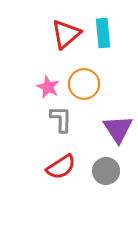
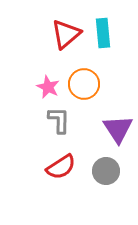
gray L-shape: moved 2 px left, 1 px down
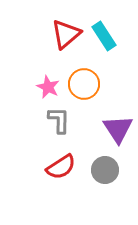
cyan rectangle: moved 1 px right, 3 px down; rotated 28 degrees counterclockwise
gray circle: moved 1 px left, 1 px up
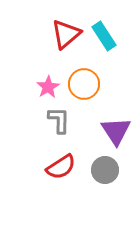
pink star: rotated 15 degrees clockwise
purple triangle: moved 2 px left, 2 px down
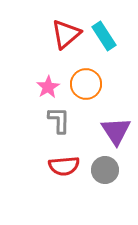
orange circle: moved 2 px right
red semicircle: moved 3 px right, 1 px up; rotated 28 degrees clockwise
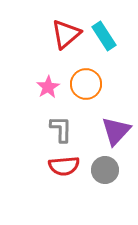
gray L-shape: moved 2 px right, 9 px down
purple triangle: rotated 16 degrees clockwise
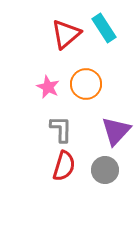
cyan rectangle: moved 8 px up
pink star: rotated 15 degrees counterclockwise
red semicircle: rotated 68 degrees counterclockwise
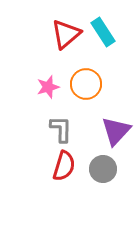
cyan rectangle: moved 1 px left, 4 px down
pink star: rotated 30 degrees clockwise
gray circle: moved 2 px left, 1 px up
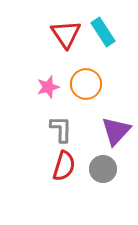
red triangle: rotated 24 degrees counterclockwise
